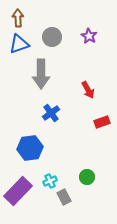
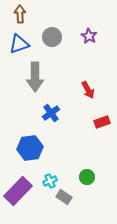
brown arrow: moved 2 px right, 4 px up
gray arrow: moved 6 px left, 3 px down
gray rectangle: rotated 28 degrees counterclockwise
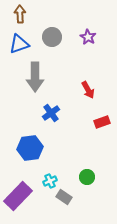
purple star: moved 1 px left, 1 px down
purple rectangle: moved 5 px down
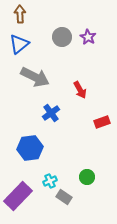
gray circle: moved 10 px right
blue triangle: rotated 20 degrees counterclockwise
gray arrow: rotated 64 degrees counterclockwise
red arrow: moved 8 px left
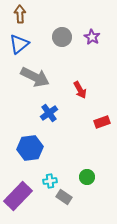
purple star: moved 4 px right
blue cross: moved 2 px left
cyan cross: rotated 16 degrees clockwise
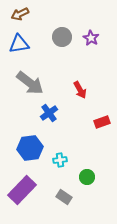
brown arrow: rotated 114 degrees counterclockwise
purple star: moved 1 px left, 1 px down
blue triangle: rotated 30 degrees clockwise
gray arrow: moved 5 px left, 6 px down; rotated 12 degrees clockwise
cyan cross: moved 10 px right, 21 px up
purple rectangle: moved 4 px right, 6 px up
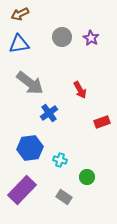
cyan cross: rotated 24 degrees clockwise
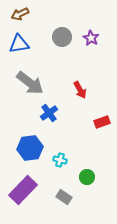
purple rectangle: moved 1 px right
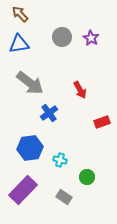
brown arrow: rotated 72 degrees clockwise
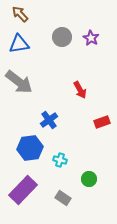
gray arrow: moved 11 px left, 1 px up
blue cross: moved 7 px down
green circle: moved 2 px right, 2 px down
gray rectangle: moved 1 px left, 1 px down
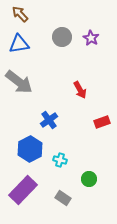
blue hexagon: moved 1 px down; rotated 20 degrees counterclockwise
